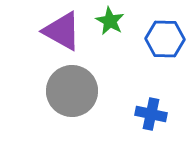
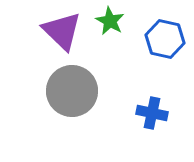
purple triangle: rotated 15 degrees clockwise
blue hexagon: rotated 12 degrees clockwise
blue cross: moved 1 px right, 1 px up
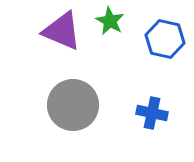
purple triangle: rotated 21 degrees counterclockwise
gray circle: moved 1 px right, 14 px down
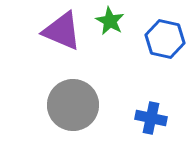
blue cross: moved 1 px left, 5 px down
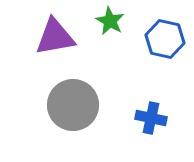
purple triangle: moved 7 px left, 6 px down; rotated 33 degrees counterclockwise
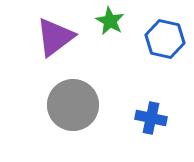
purple triangle: rotated 27 degrees counterclockwise
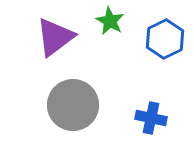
blue hexagon: rotated 21 degrees clockwise
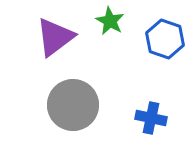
blue hexagon: rotated 15 degrees counterclockwise
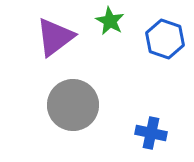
blue cross: moved 15 px down
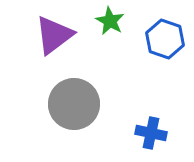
purple triangle: moved 1 px left, 2 px up
gray circle: moved 1 px right, 1 px up
